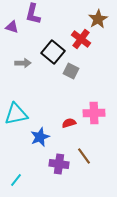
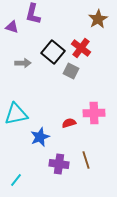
red cross: moved 9 px down
brown line: moved 2 px right, 4 px down; rotated 18 degrees clockwise
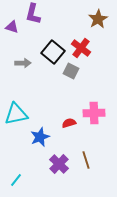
purple cross: rotated 36 degrees clockwise
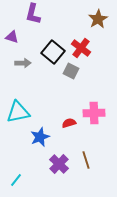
purple triangle: moved 10 px down
cyan triangle: moved 2 px right, 2 px up
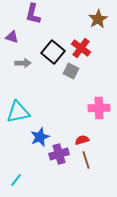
pink cross: moved 5 px right, 5 px up
red semicircle: moved 13 px right, 17 px down
purple cross: moved 10 px up; rotated 30 degrees clockwise
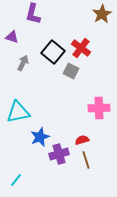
brown star: moved 4 px right, 5 px up
gray arrow: rotated 63 degrees counterclockwise
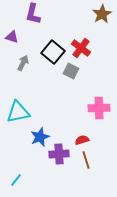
purple cross: rotated 12 degrees clockwise
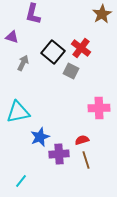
cyan line: moved 5 px right, 1 px down
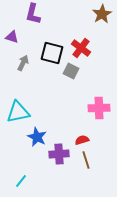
black square: moved 1 px left, 1 px down; rotated 25 degrees counterclockwise
blue star: moved 3 px left; rotated 24 degrees counterclockwise
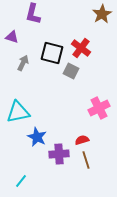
pink cross: rotated 25 degrees counterclockwise
